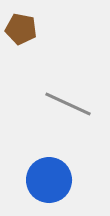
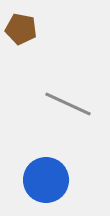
blue circle: moved 3 px left
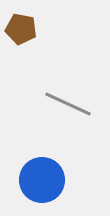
blue circle: moved 4 px left
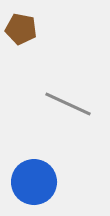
blue circle: moved 8 px left, 2 px down
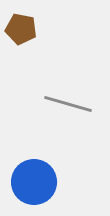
gray line: rotated 9 degrees counterclockwise
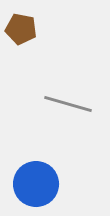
blue circle: moved 2 px right, 2 px down
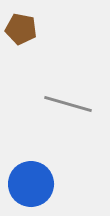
blue circle: moved 5 px left
